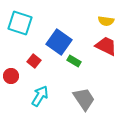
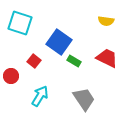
red trapezoid: moved 1 px right, 12 px down
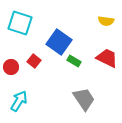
red circle: moved 9 px up
cyan arrow: moved 21 px left, 5 px down
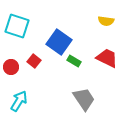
cyan square: moved 3 px left, 3 px down
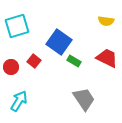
cyan square: rotated 35 degrees counterclockwise
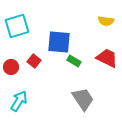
blue square: rotated 30 degrees counterclockwise
gray trapezoid: moved 1 px left
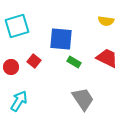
blue square: moved 2 px right, 3 px up
green rectangle: moved 1 px down
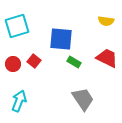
red circle: moved 2 px right, 3 px up
cyan arrow: rotated 10 degrees counterclockwise
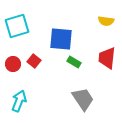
red trapezoid: rotated 110 degrees counterclockwise
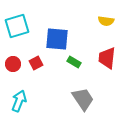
blue square: moved 4 px left
red square: moved 2 px right, 2 px down; rotated 24 degrees clockwise
